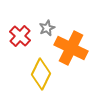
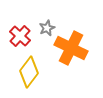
yellow diamond: moved 12 px left, 2 px up; rotated 12 degrees clockwise
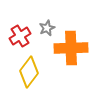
red cross: rotated 15 degrees clockwise
orange cross: rotated 28 degrees counterclockwise
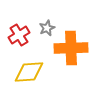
red cross: moved 1 px left, 1 px up
yellow diamond: rotated 48 degrees clockwise
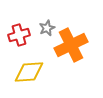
red cross: rotated 15 degrees clockwise
orange cross: moved 3 px up; rotated 24 degrees counterclockwise
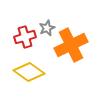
red cross: moved 6 px right, 2 px down
yellow diamond: rotated 40 degrees clockwise
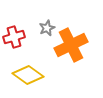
red cross: moved 11 px left
yellow diamond: moved 1 px left, 3 px down
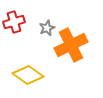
red cross: moved 15 px up
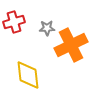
gray star: rotated 21 degrees clockwise
yellow diamond: rotated 48 degrees clockwise
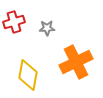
orange cross: moved 5 px right, 17 px down
yellow diamond: rotated 16 degrees clockwise
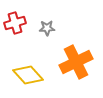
red cross: moved 1 px right, 1 px down
yellow diamond: rotated 52 degrees counterclockwise
